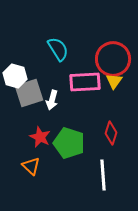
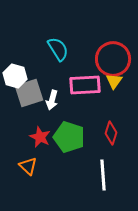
pink rectangle: moved 3 px down
green pentagon: moved 6 px up
orange triangle: moved 3 px left
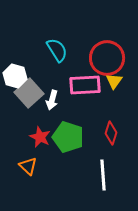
cyan semicircle: moved 1 px left, 1 px down
red circle: moved 6 px left, 1 px up
gray square: rotated 24 degrees counterclockwise
green pentagon: moved 1 px left
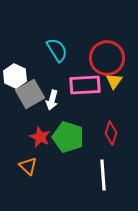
white hexagon: rotated 10 degrees clockwise
gray square: moved 1 px right, 1 px down; rotated 12 degrees clockwise
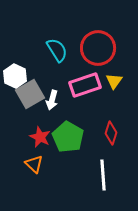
red circle: moved 9 px left, 10 px up
pink rectangle: rotated 16 degrees counterclockwise
green pentagon: rotated 12 degrees clockwise
orange triangle: moved 6 px right, 2 px up
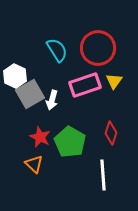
green pentagon: moved 2 px right, 5 px down
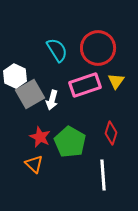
yellow triangle: moved 2 px right
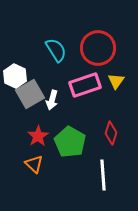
cyan semicircle: moved 1 px left
red star: moved 2 px left, 1 px up; rotated 15 degrees clockwise
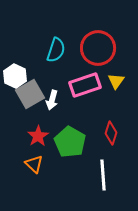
cyan semicircle: rotated 50 degrees clockwise
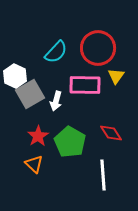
cyan semicircle: moved 2 px down; rotated 25 degrees clockwise
yellow triangle: moved 5 px up
pink rectangle: rotated 20 degrees clockwise
white arrow: moved 4 px right, 1 px down
red diamond: rotated 50 degrees counterclockwise
